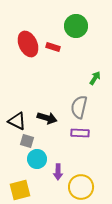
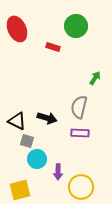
red ellipse: moved 11 px left, 15 px up
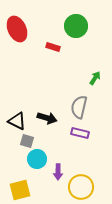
purple rectangle: rotated 12 degrees clockwise
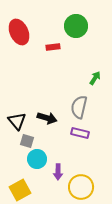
red ellipse: moved 2 px right, 3 px down
red rectangle: rotated 24 degrees counterclockwise
black triangle: rotated 24 degrees clockwise
yellow square: rotated 15 degrees counterclockwise
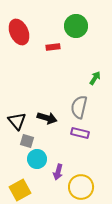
purple arrow: rotated 14 degrees clockwise
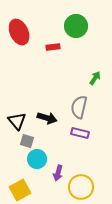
purple arrow: moved 1 px down
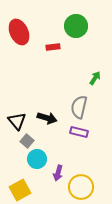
purple rectangle: moved 1 px left, 1 px up
gray square: rotated 24 degrees clockwise
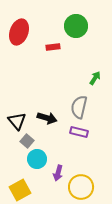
red ellipse: rotated 45 degrees clockwise
